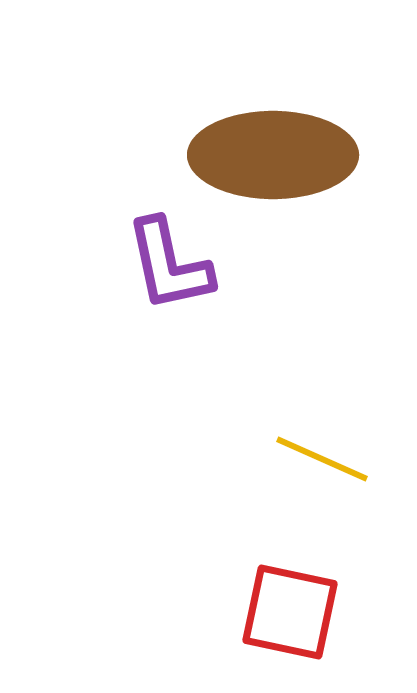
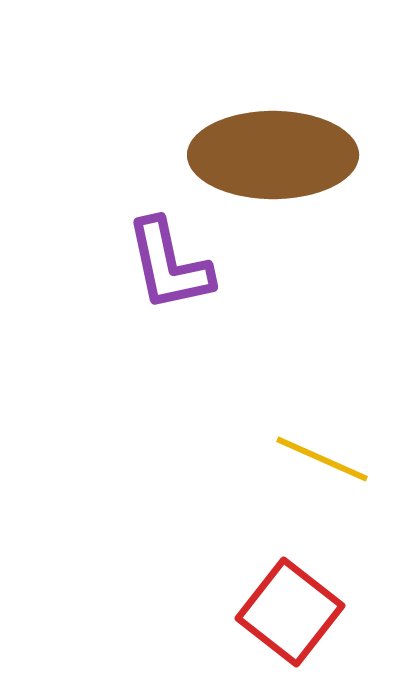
red square: rotated 26 degrees clockwise
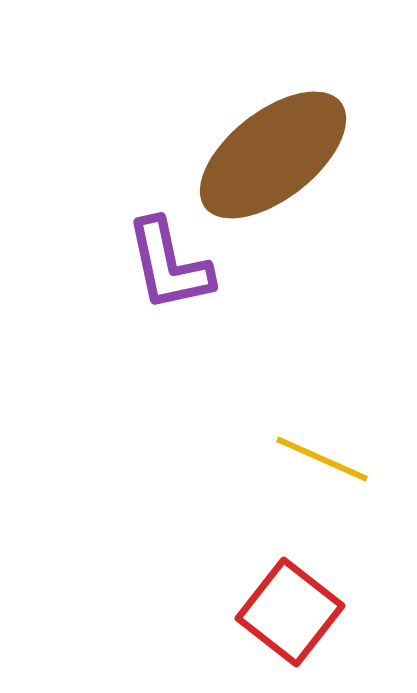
brown ellipse: rotated 38 degrees counterclockwise
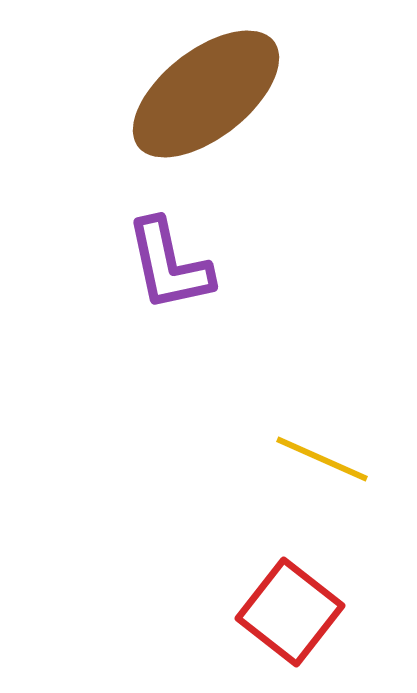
brown ellipse: moved 67 px left, 61 px up
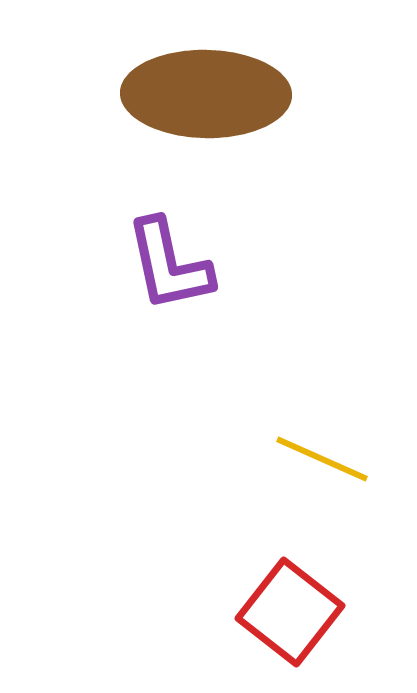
brown ellipse: rotated 39 degrees clockwise
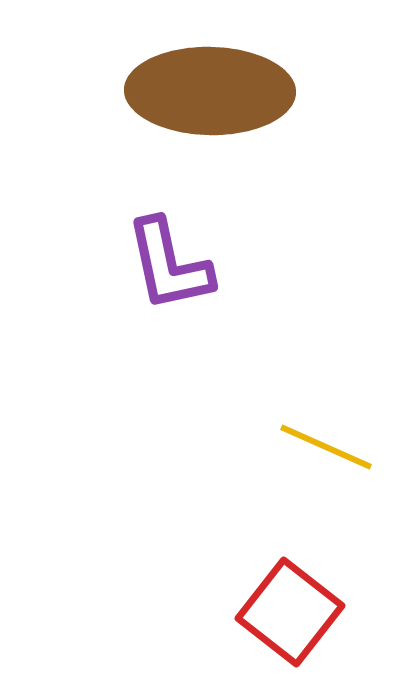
brown ellipse: moved 4 px right, 3 px up
yellow line: moved 4 px right, 12 px up
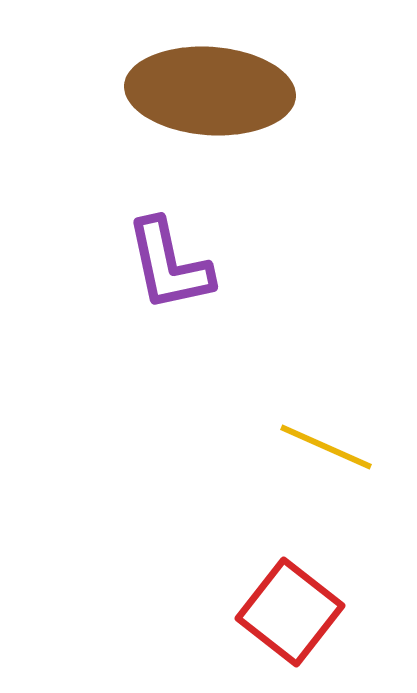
brown ellipse: rotated 3 degrees clockwise
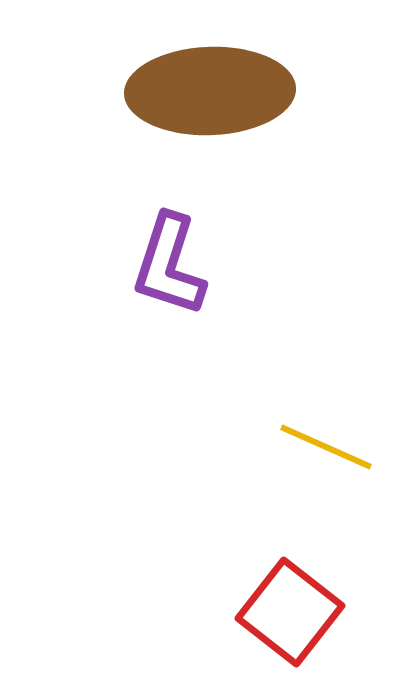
brown ellipse: rotated 6 degrees counterclockwise
purple L-shape: rotated 30 degrees clockwise
